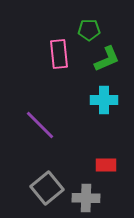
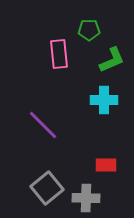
green L-shape: moved 5 px right, 1 px down
purple line: moved 3 px right
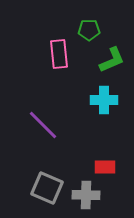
red rectangle: moved 1 px left, 2 px down
gray square: rotated 28 degrees counterclockwise
gray cross: moved 3 px up
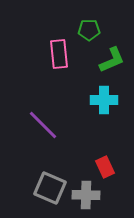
red rectangle: rotated 65 degrees clockwise
gray square: moved 3 px right
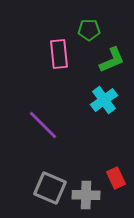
cyan cross: rotated 36 degrees counterclockwise
red rectangle: moved 11 px right, 11 px down
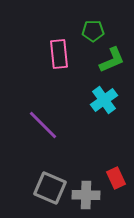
green pentagon: moved 4 px right, 1 px down
